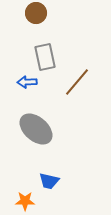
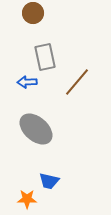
brown circle: moved 3 px left
orange star: moved 2 px right, 2 px up
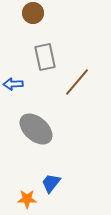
blue arrow: moved 14 px left, 2 px down
blue trapezoid: moved 2 px right, 2 px down; rotated 115 degrees clockwise
